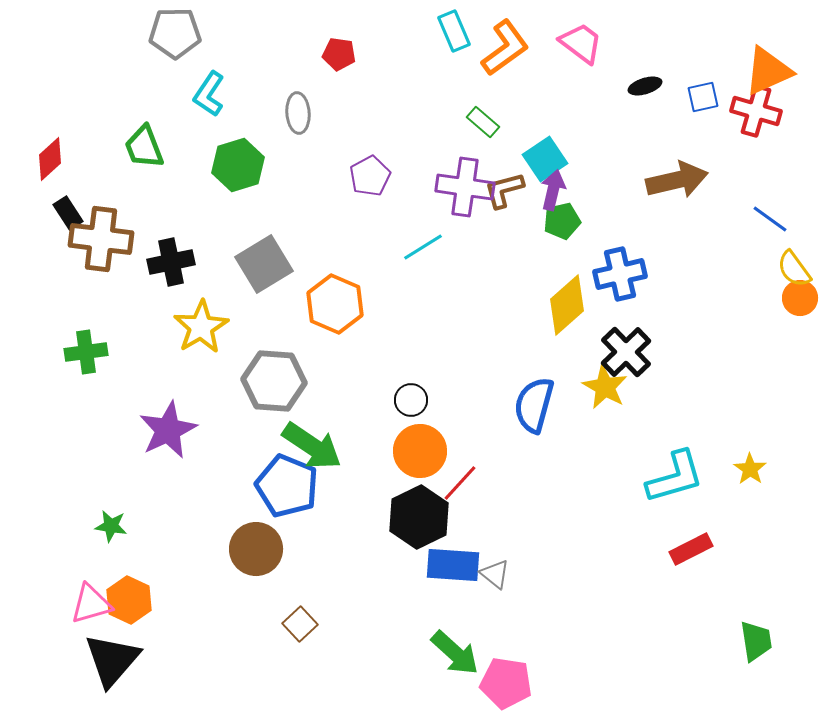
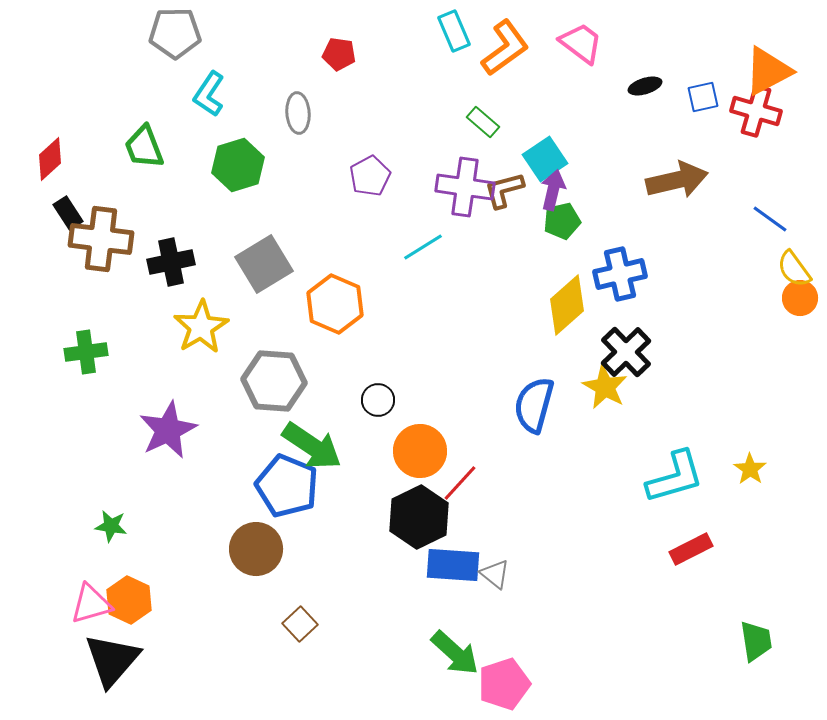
orange triangle at (768, 71): rotated 4 degrees counterclockwise
black circle at (411, 400): moved 33 px left
pink pentagon at (506, 683): moved 2 px left, 1 px down; rotated 27 degrees counterclockwise
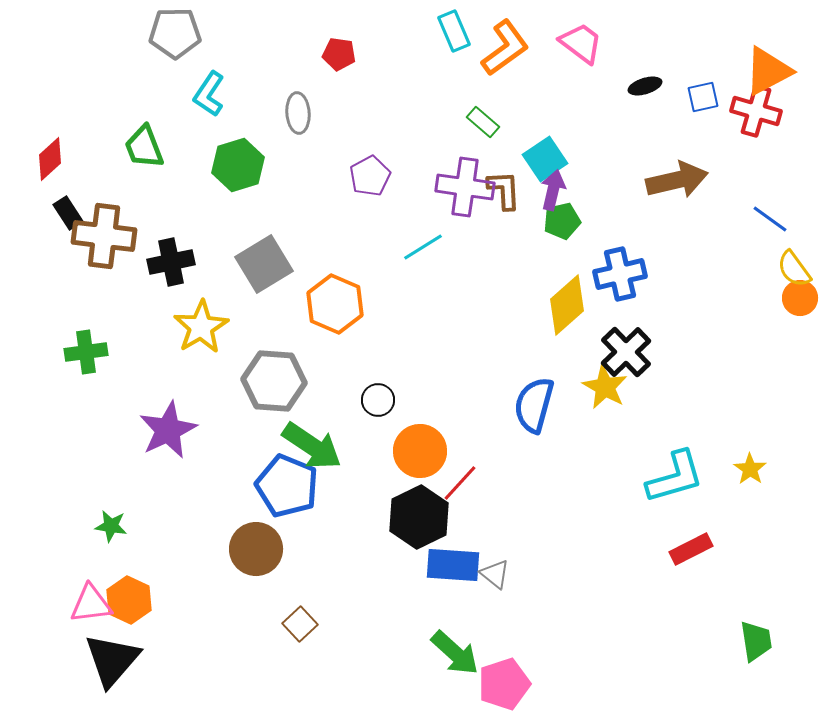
brown L-shape at (504, 190): rotated 102 degrees clockwise
brown cross at (101, 239): moved 3 px right, 3 px up
pink triangle at (91, 604): rotated 9 degrees clockwise
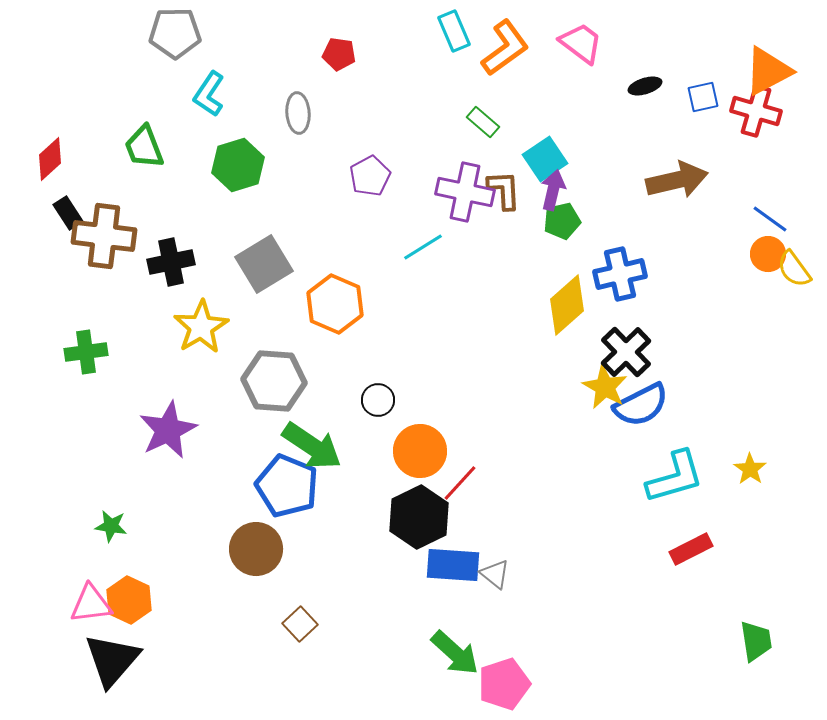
purple cross at (465, 187): moved 5 px down; rotated 4 degrees clockwise
orange circle at (800, 298): moved 32 px left, 44 px up
blue semicircle at (534, 405): moved 107 px right; rotated 132 degrees counterclockwise
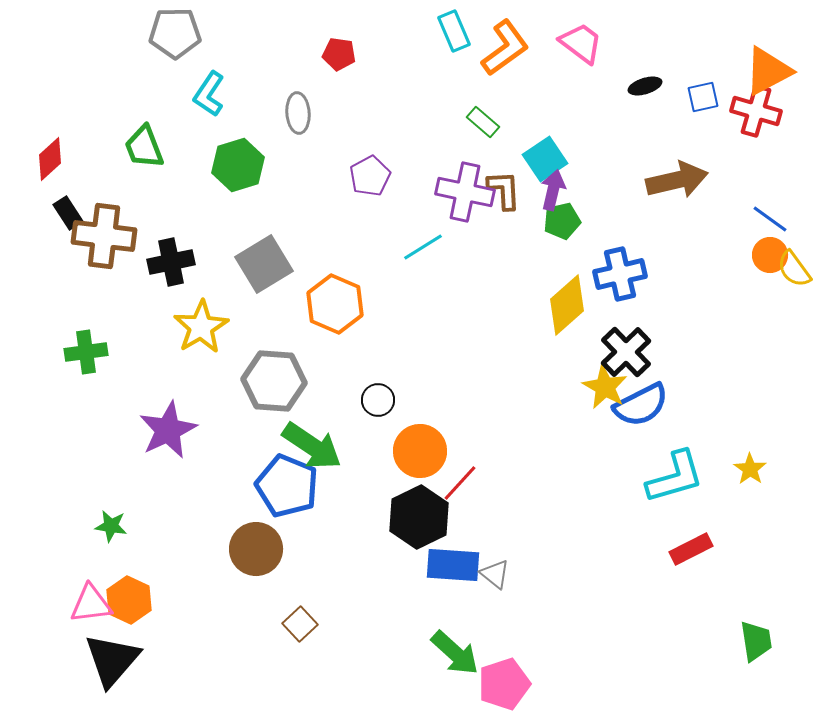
orange circle at (768, 254): moved 2 px right, 1 px down
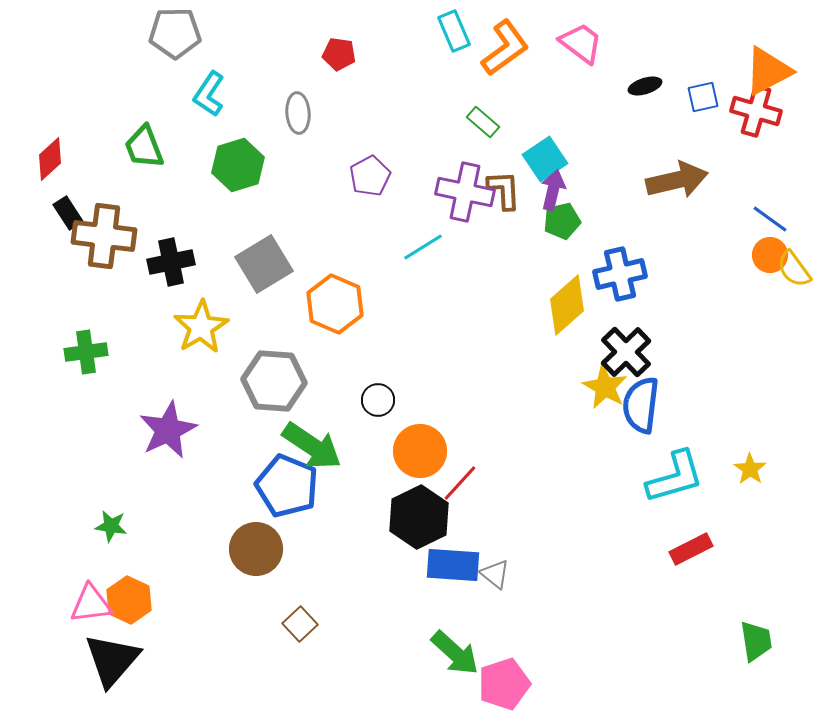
blue semicircle at (641, 405): rotated 124 degrees clockwise
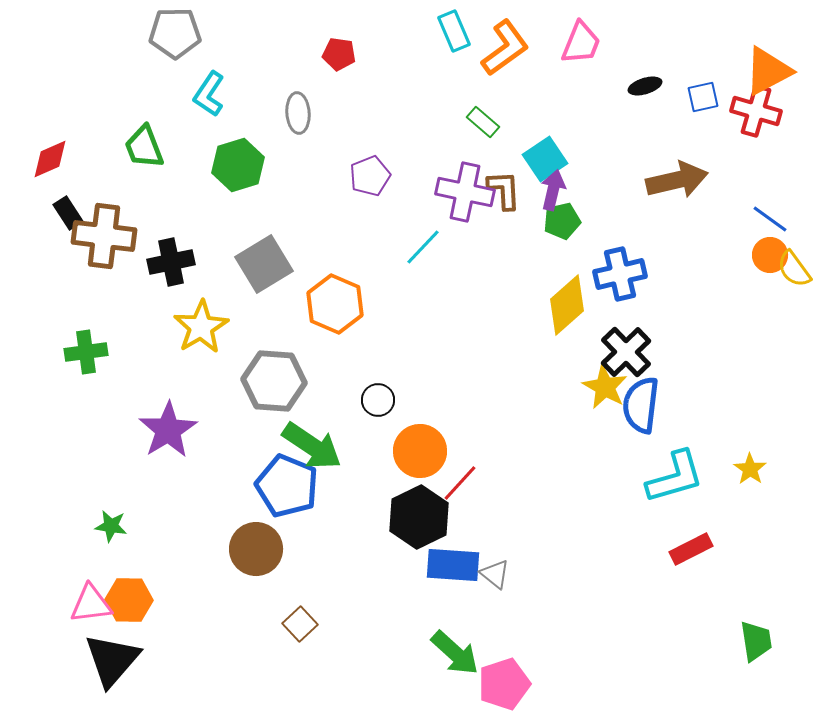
pink trapezoid at (581, 43): rotated 75 degrees clockwise
red diamond at (50, 159): rotated 18 degrees clockwise
purple pentagon at (370, 176): rotated 6 degrees clockwise
cyan line at (423, 247): rotated 15 degrees counterclockwise
purple star at (168, 430): rotated 6 degrees counterclockwise
orange hexagon at (129, 600): rotated 24 degrees counterclockwise
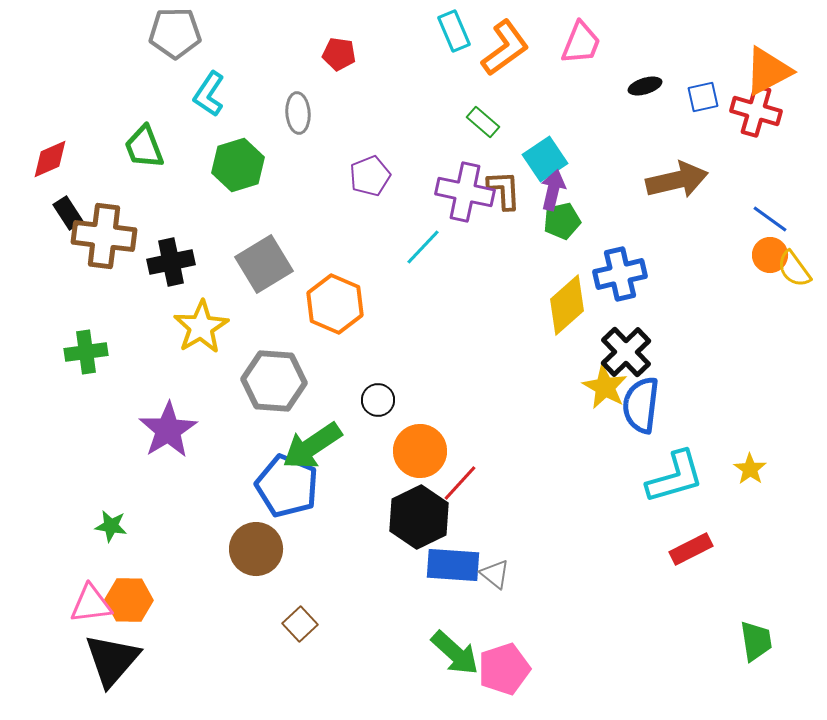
green arrow at (312, 446): rotated 112 degrees clockwise
pink pentagon at (504, 684): moved 15 px up
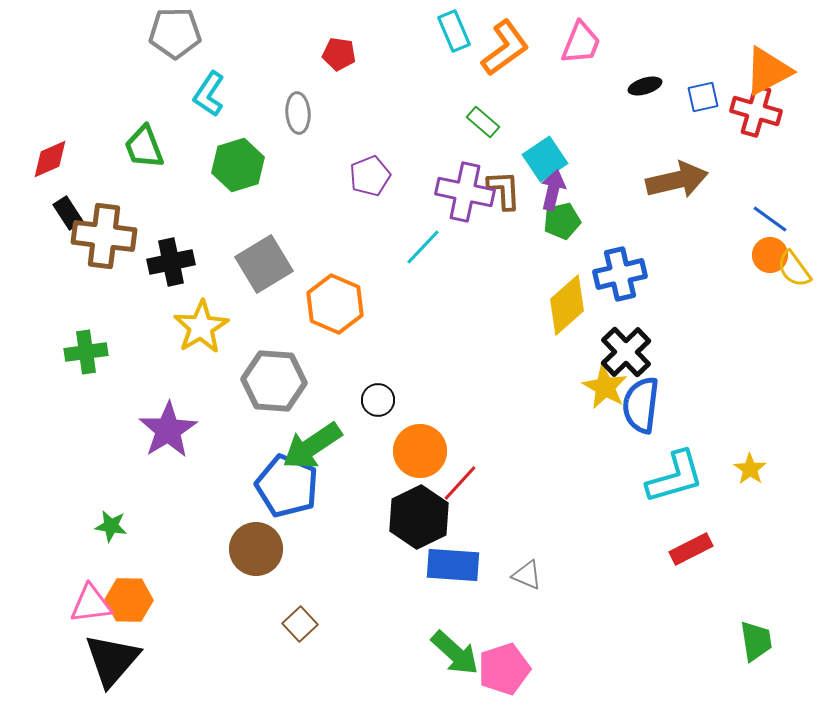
gray triangle at (495, 574): moved 32 px right, 1 px down; rotated 16 degrees counterclockwise
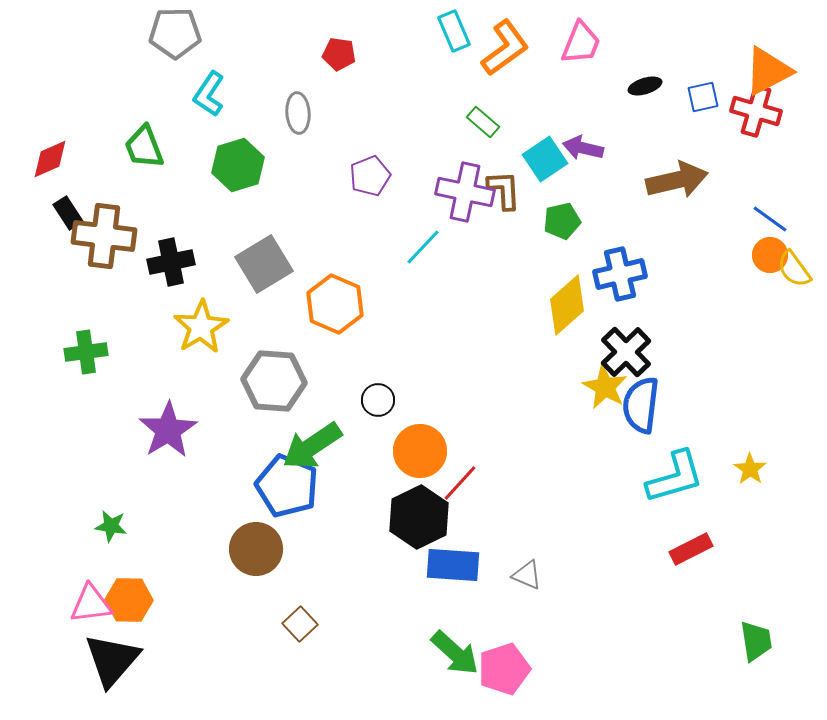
purple arrow at (553, 190): moved 30 px right, 42 px up; rotated 90 degrees counterclockwise
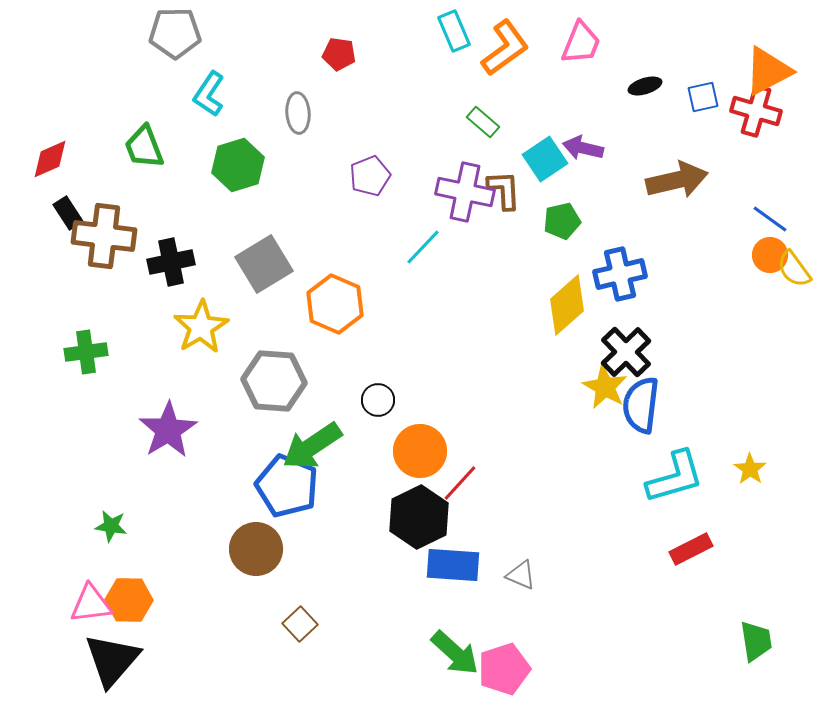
gray triangle at (527, 575): moved 6 px left
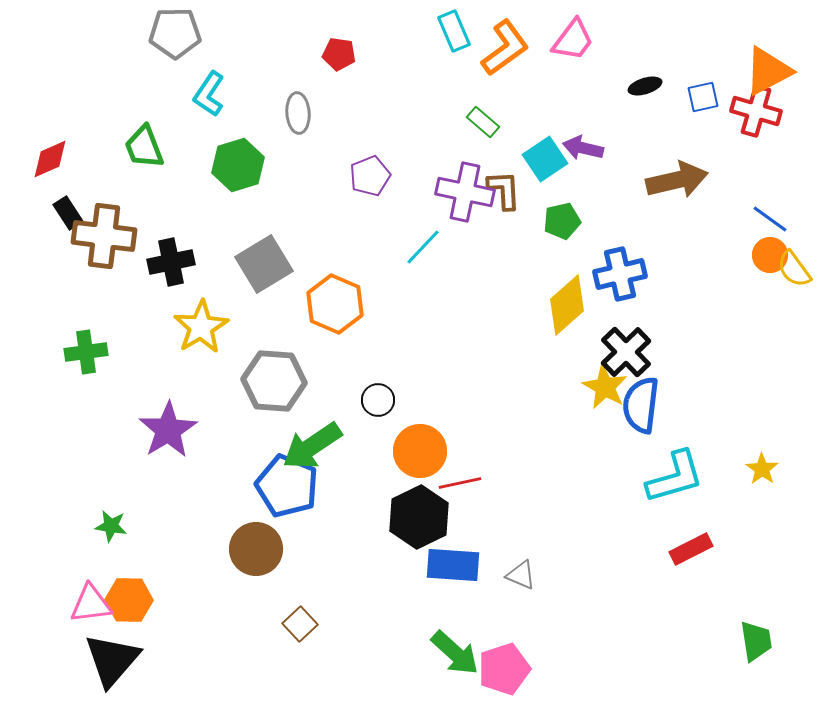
pink trapezoid at (581, 43): moved 8 px left, 3 px up; rotated 15 degrees clockwise
yellow star at (750, 469): moved 12 px right
red line at (460, 483): rotated 36 degrees clockwise
